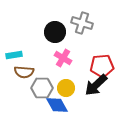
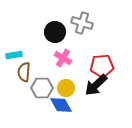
brown semicircle: rotated 90 degrees clockwise
blue diamond: moved 4 px right
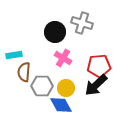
red pentagon: moved 3 px left
gray hexagon: moved 2 px up
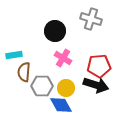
gray cross: moved 9 px right, 4 px up
black circle: moved 1 px up
black arrow: rotated 120 degrees counterclockwise
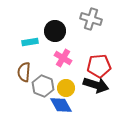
cyan rectangle: moved 16 px right, 13 px up
gray hexagon: moved 1 px right; rotated 20 degrees clockwise
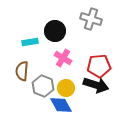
brown semicircle: moved 2 px left, 1 px up
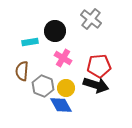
gray cross: rotated 20 degrees clockwise
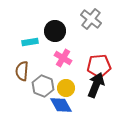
black arrow: rotated 85 degrees counterclockwise
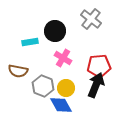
brown semicircle: moved 4 px left; rotated 84 degrees counterclockwise
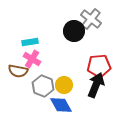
black circle: moved 19 px right
pink cross: moved 31 px left, 1 px down
yellow circle: moved 2 px left, 3 px up
